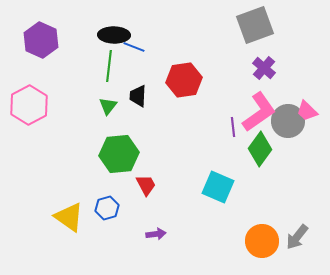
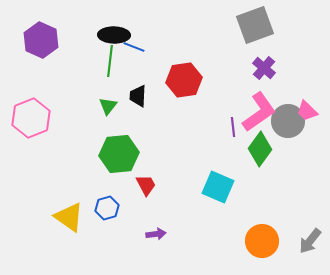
green line: moved 1 px right, 5 px up
pink hexagon: moved 2 px right, 13 px down; rotated 6 degrees clockwise
gray arrow: moved 13 px right, 4 px down
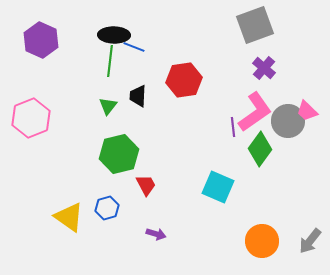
pink L-shape: moved 4 px left
green hexagon: rotated 9 degrees counterclockwise
purple arrow: rotated 24 degrees clockwise
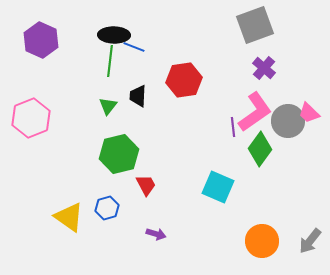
pink trapezoid: moved 2 px right, 2 px down
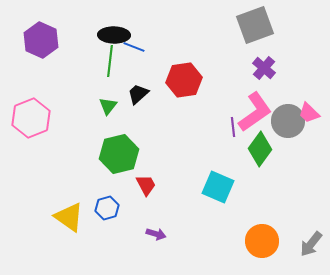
black trapezoid: moved 2 px up; rotated 45 degrees clockwise
gray arrow: moved 1 px right, 3 px down
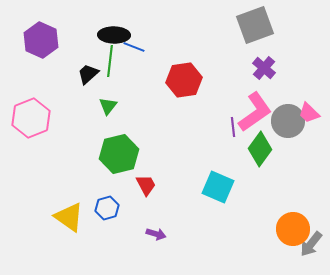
black trapezoid: moved 50 px left, 20 px up
orange circle: moved 31 px right, 12 px up
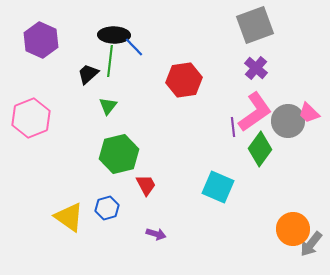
blue line: rotated 25 degrees clockwise
purple cross: moved 8 px left
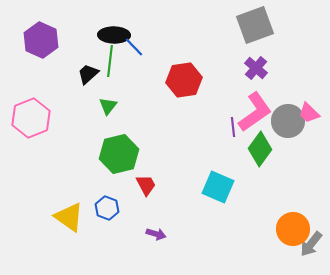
blue hexagon: rotated 25 degrees counterclockwise
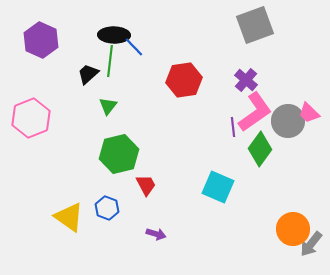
purple cross: moved 10 px left, 12 px down
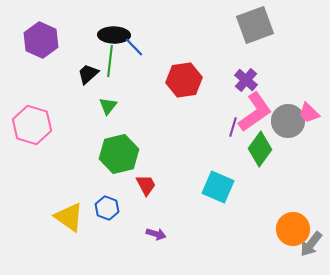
pink hexagon: moved 1 px right, 7 px down; rotated 21 degrees counterclockwise
purple line: rotated 24 degrees clockwise
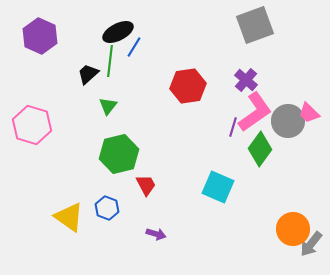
black ellipse: moved 4 px right, 3 px up; rotated 28 degrees counterclockwise
purple hexagon: moved 1 px left, 4 px up
blue line: rotated 75 degrees clockwise
red hexagon: moved 4 px right, 6 px down
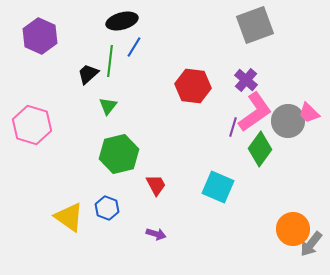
black ellipse: moved 4 px right, 11 px up; rotated 12 degrees clockwise
red hexagon: moved 5 px right; rotated 16 degrees clockwise
red trapezoid: moved 10 px right
